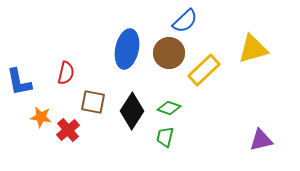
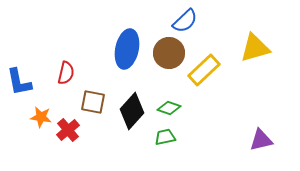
yellow triangle: moved 2 px right, 1 px up
black diamond: rotated 9 degrees clockwise
green trapezoid: rotated 65 degrees clockwise
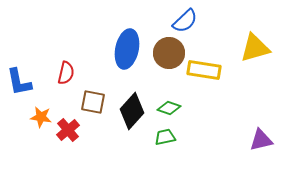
yellow rectangle: rotated 52 degrees clockwise
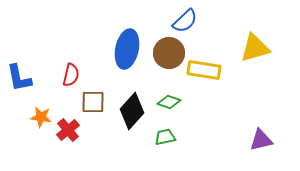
red semicircle: moved 5 px right, 2 px down
blue L-shape: moved 4 px up
brown square: rotated 10 degrees counterclockwise
green diamond: moved 6 px up
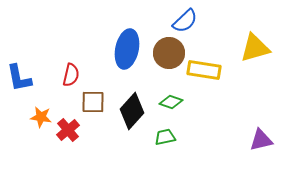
green diamond: moved 2 px right
